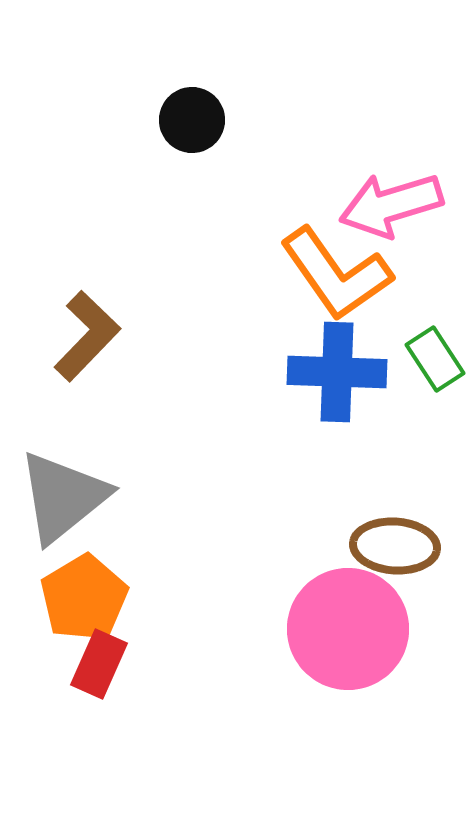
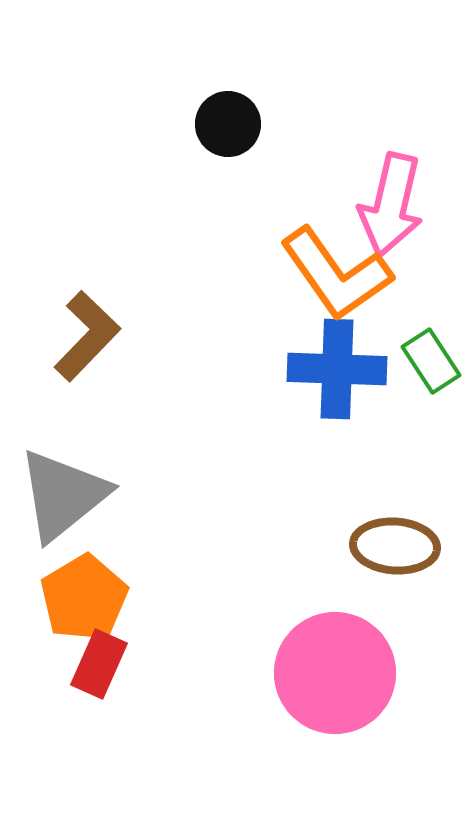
black circle: moved 36 px right, 4 px down
pink arrow: rotated 60 degrees counterclockwise
green rectangle: moved 4 px left, 2 px down
blue cross: moved 3 px up
gray triangle: moved 2 px up
pink circle: moved 13 px left, 44 px down
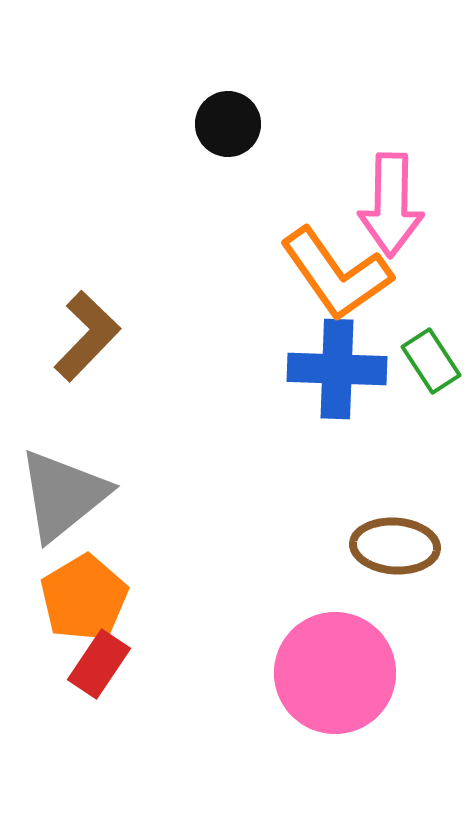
pink arrow: rotated 12 degrees counterclockwise
red rectangle: rotated 10 degrees clockwise
